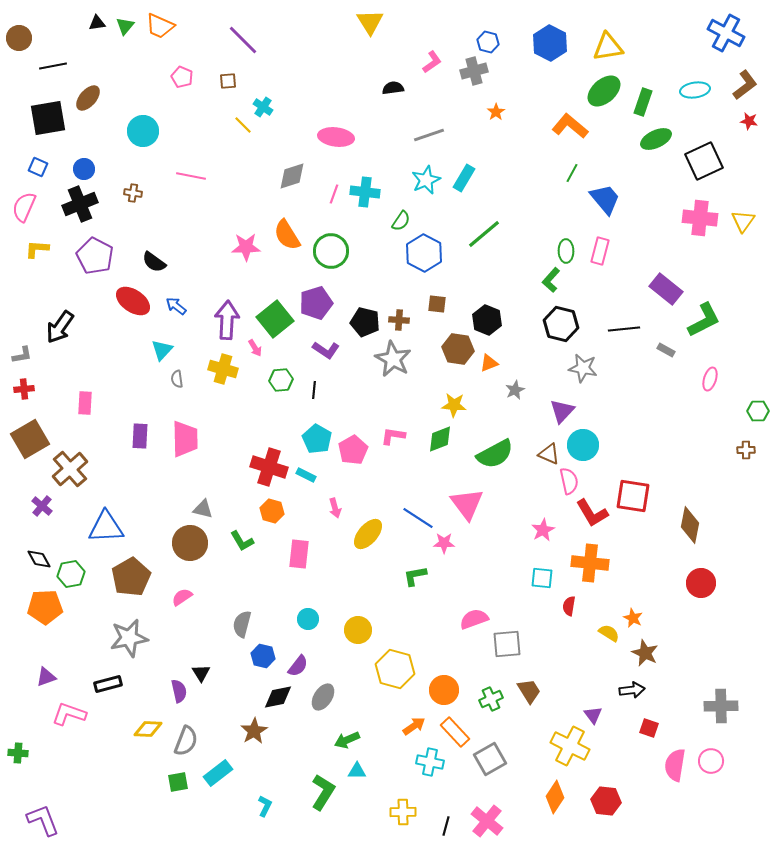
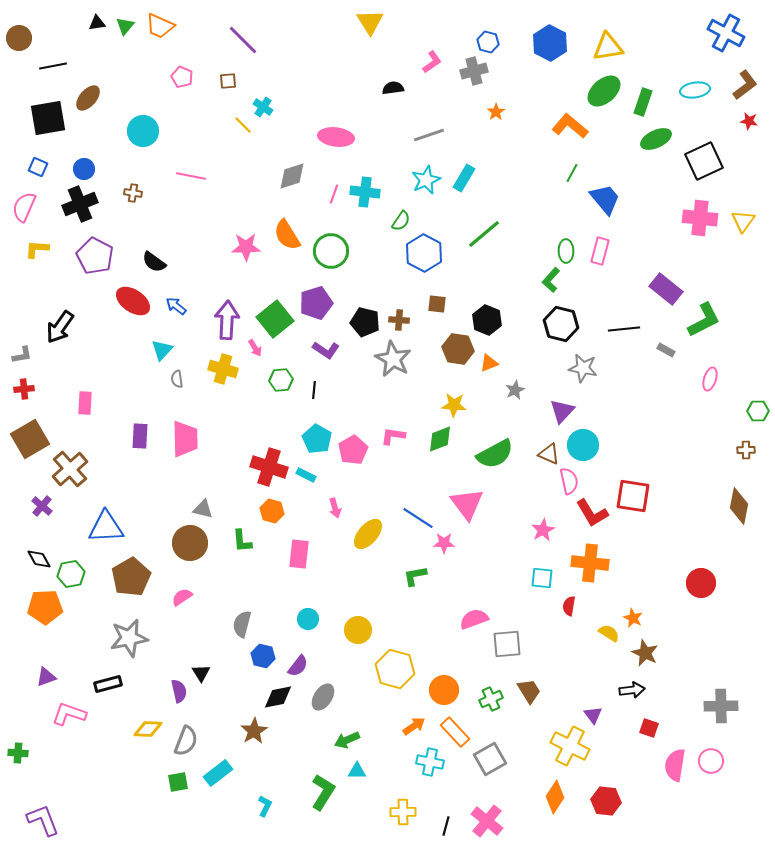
brown diamond at (690, 525): moved 49 px right, 19 px up
green L-shape at (242, 541): rotated 25 degrees clockwise
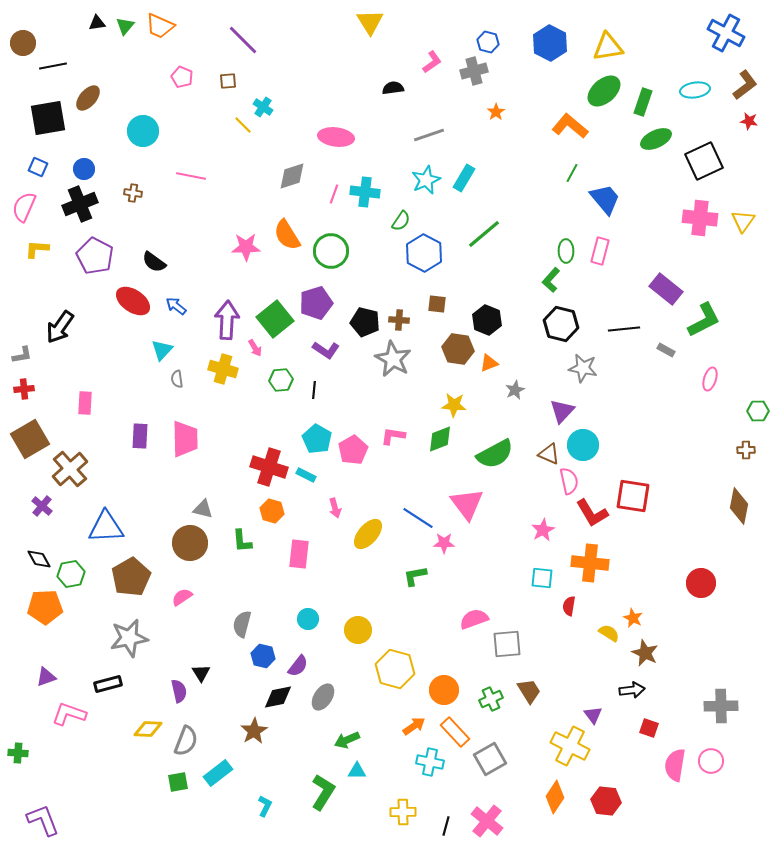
brown circle at (19, 38): moved 4 px right, 5 px down
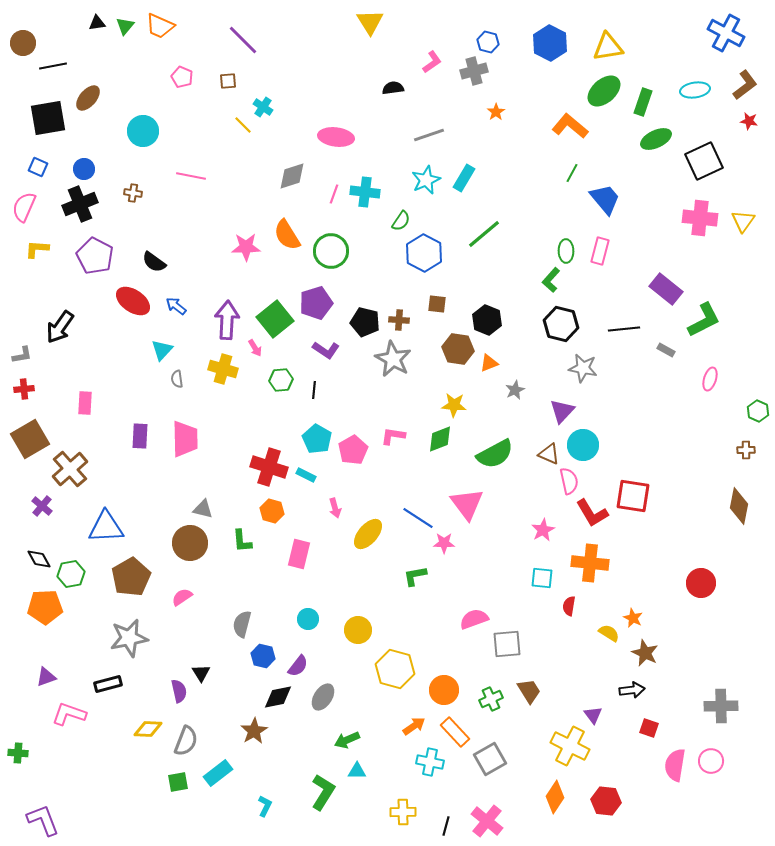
green hexagon at (758, 411): rotated 25 degrees clockwise
pink rectangle at (299, 554): rotated 8 degrees clockwise
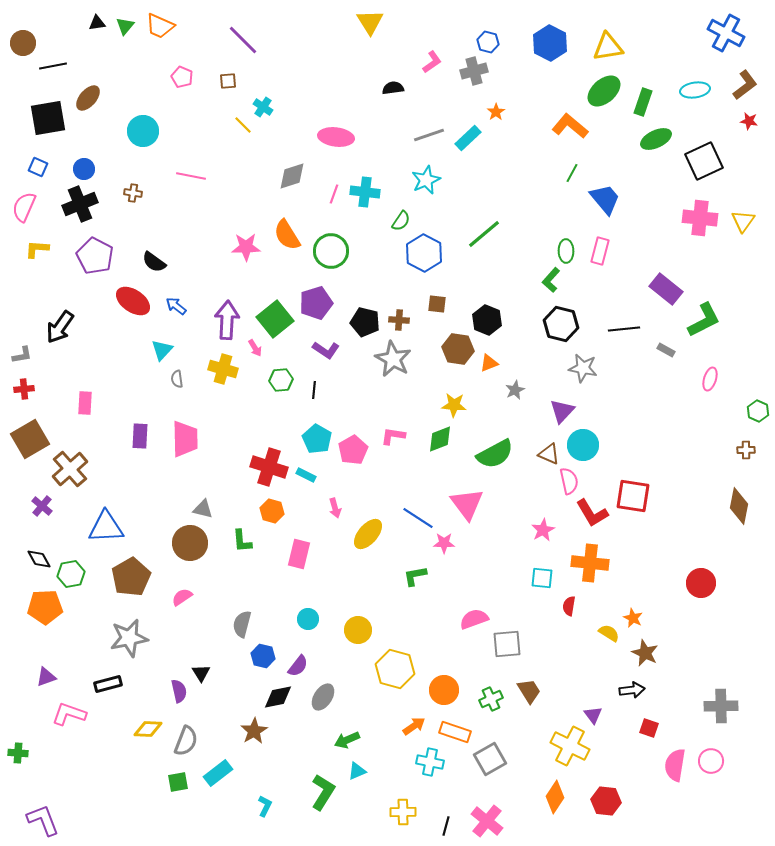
cyan rectangle at (464, 178): moved 4 px right, 40 px up; rotated 16 degrees clockwise
orange rectangle at (455, 732): rotated 28 degrees counterclockwise
cyan triangle at (357, 771): rotated 24 degrees counterclockwise
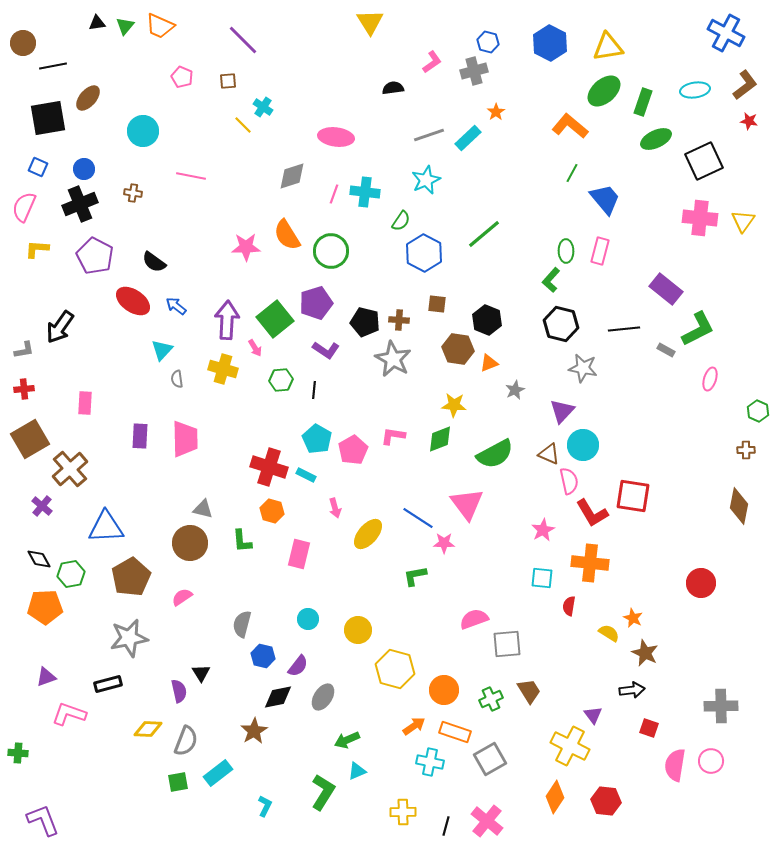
green L-shape at (704, 320): moved 6 px left, 9 px down
gray L-shape at (22, 355): moved 2 px right, 5 px up
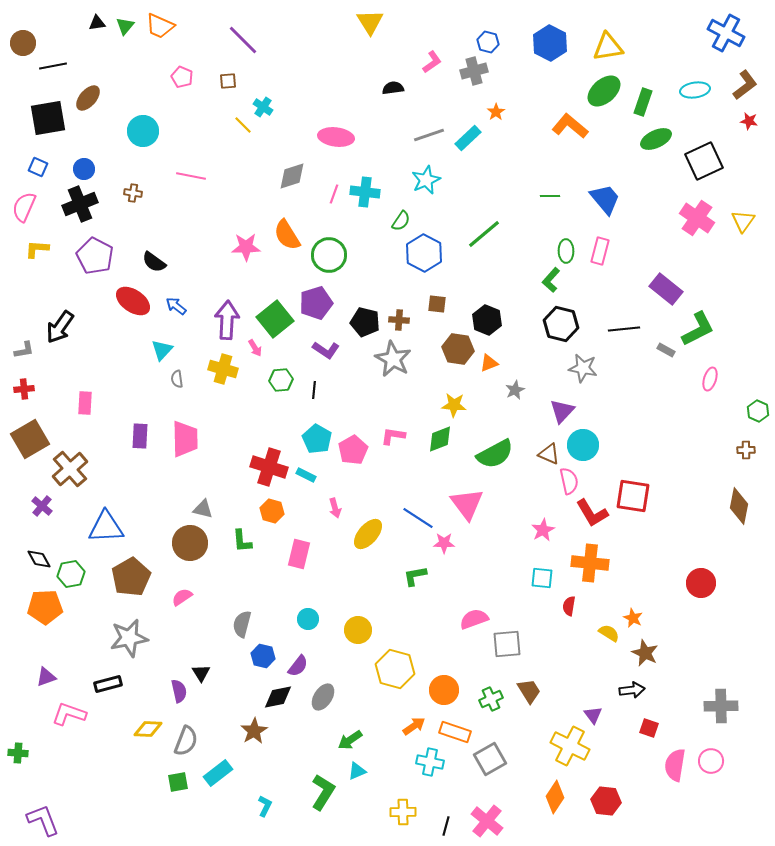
green line at (572, 173): moved 22 px left, 23 px down; rotated 60 degrees clockwise
pink cross at (700, 218): moved 3 px left; rotated 28 degrees clockwise
green circle at (331, 251): moved 2 px left, 4 px down
green arrow at (347, 740): moved 3 px right; rotated 10 degrees counterclockwise
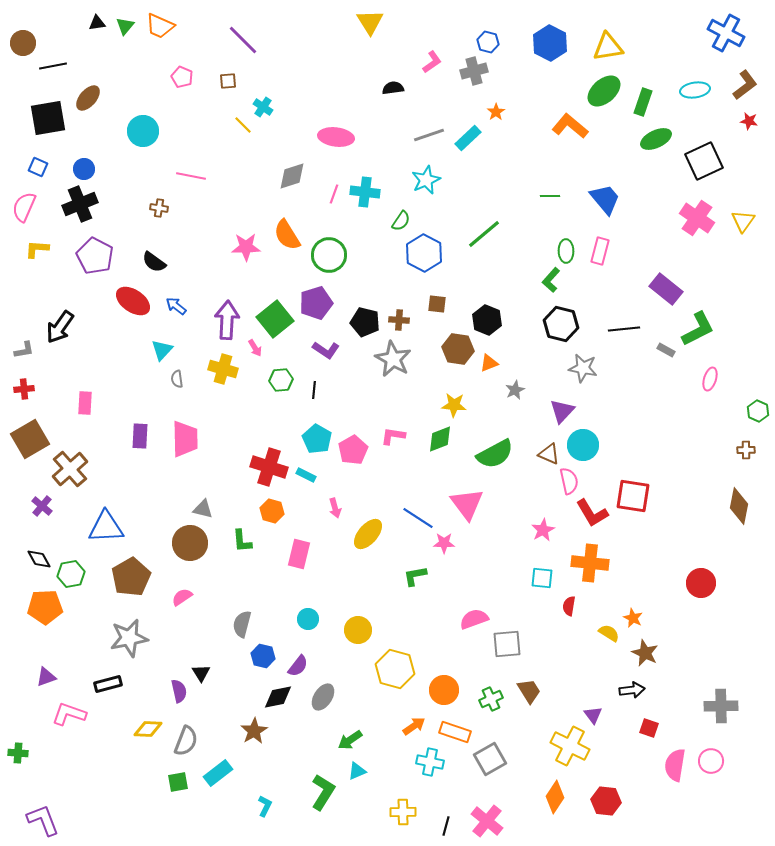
brown cross at (133, 193): moved 26 px right, 15 px down
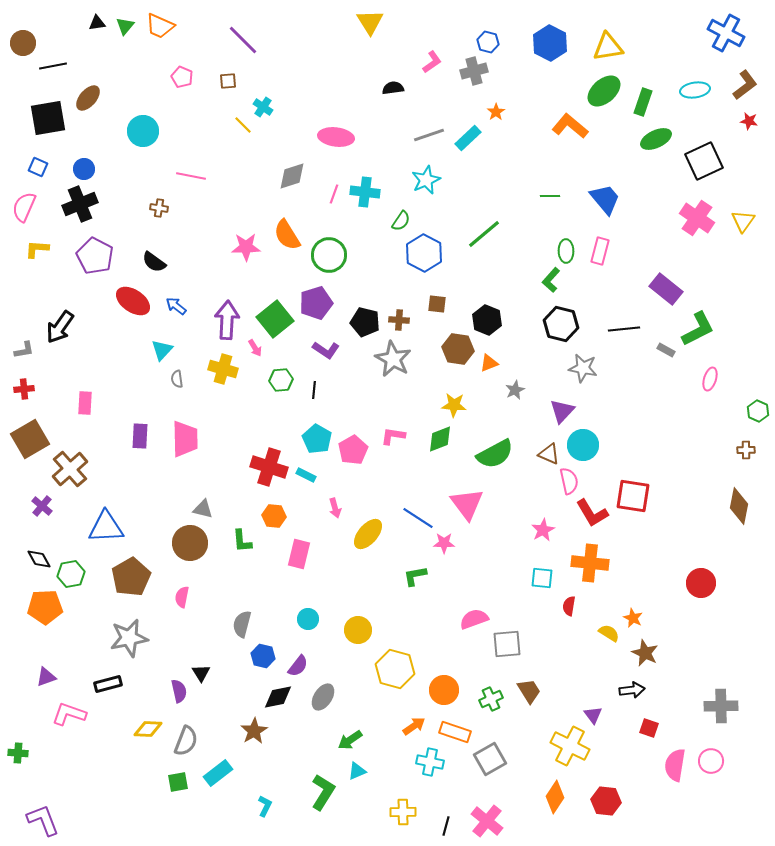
orange hexagon at (272, 511): moved 2 px right, 5 px down; rotated 10 degrees counterclockwise
pink semicircle at (182, 597): rotated 45 degrees counterclockwise
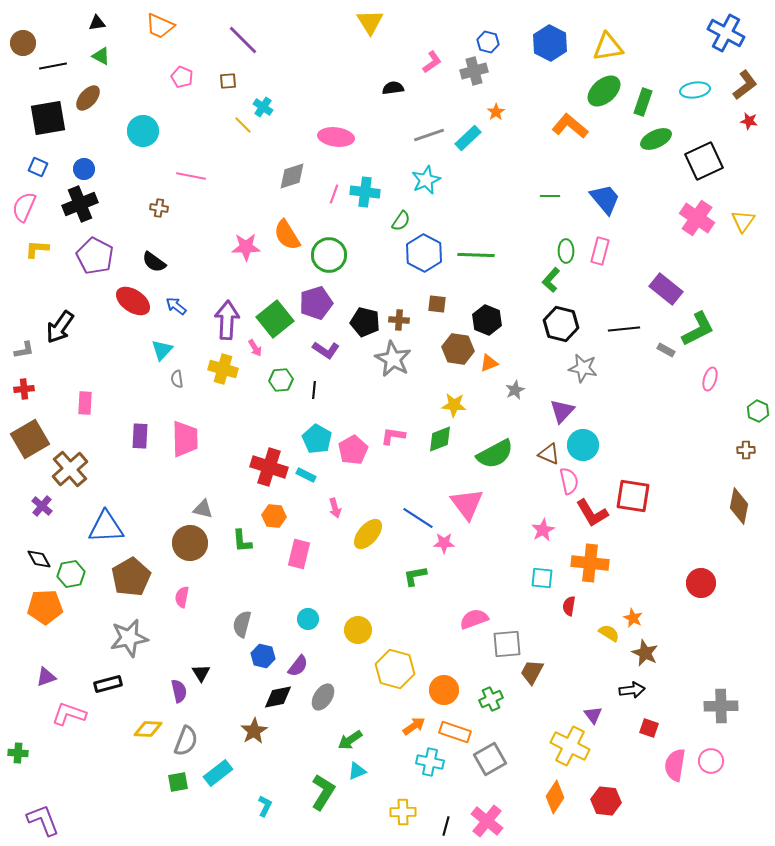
green triangle at (125, 26): moved 24 px left, 30 px down; rotated 42 degrees counterclockwise
green line at (484, 234): moved 8 px left, 21 px down; rotated 42 degrees clockwise
brown trapezoid at (529, 691): moved 3 px right, 19 px up; rotated 120 degrees counterclockwise
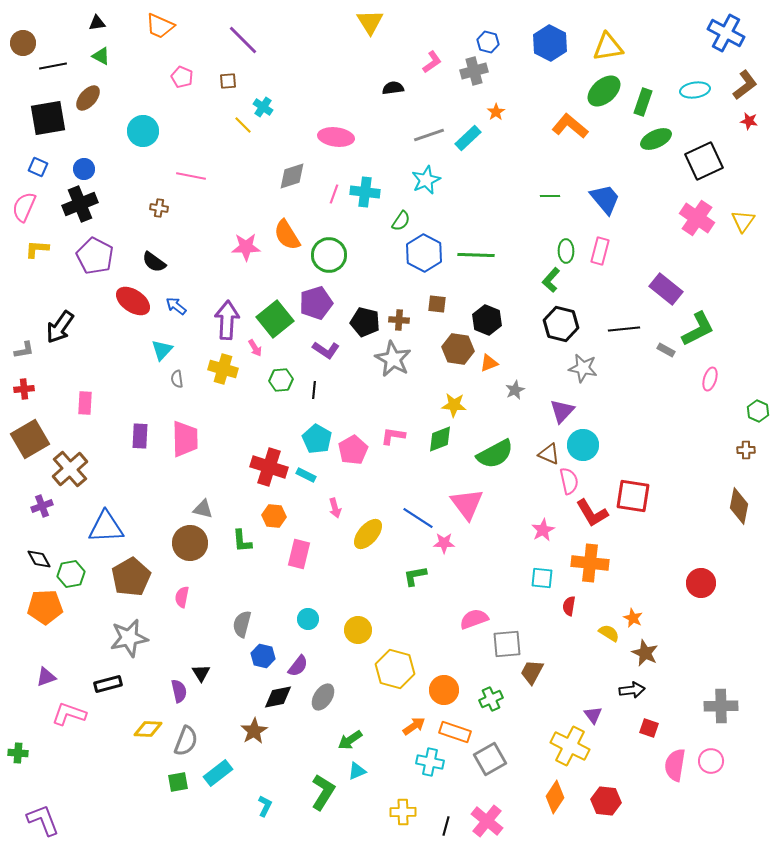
purple cross at (42, 506): rotated 30 degrees clockwise
